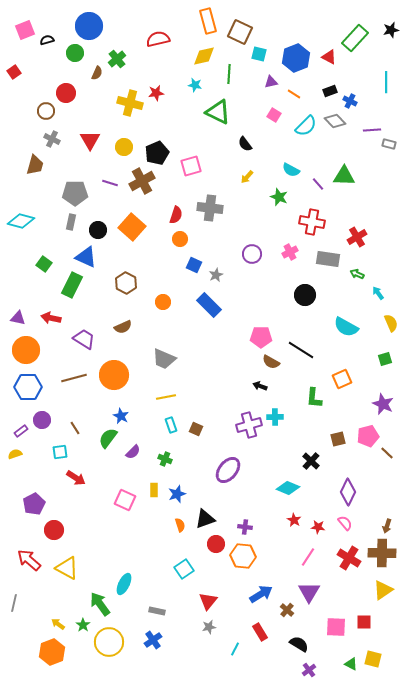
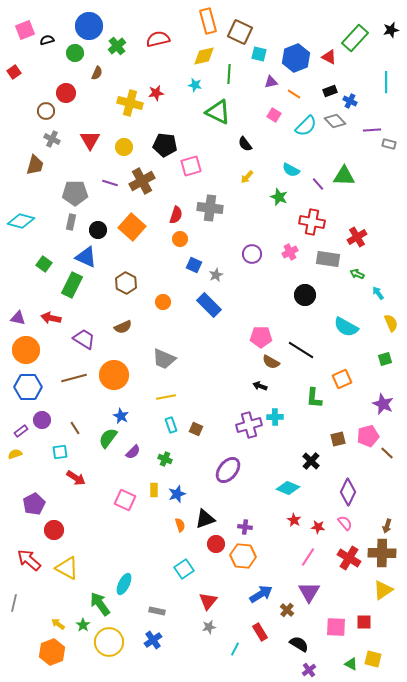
green cross at (117, 59): moved 13 px up
black pentagon at (157, 153): moved 8 px right, 8 px up; rotated 30 degrees clockwise
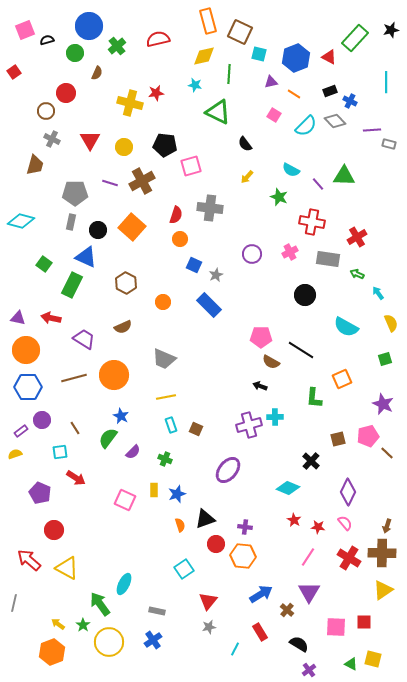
purple pentagon at (34, 504): moved 6 px right, 11 px up; rotated 20 degrees counterclockwise
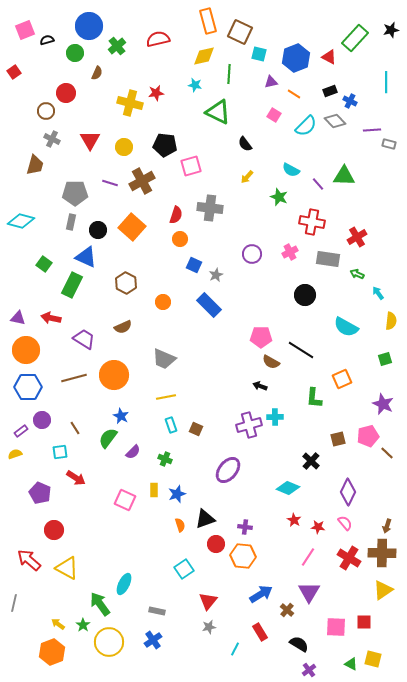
yellow semicircle at (391, 323): moved 2 px up; rotated 30 degrees clockwise
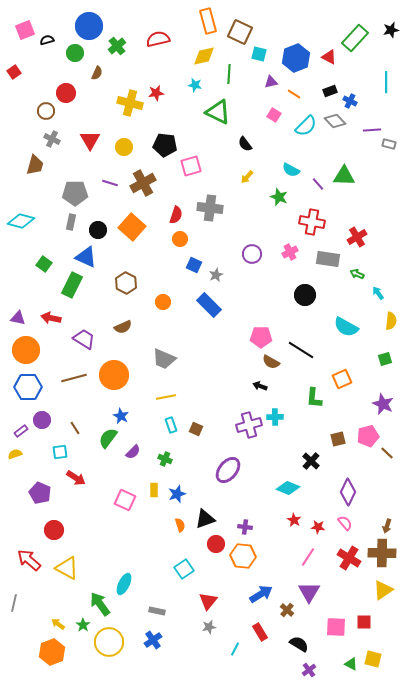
brown cross at (142, 181): moved 1 px right, 2 px down
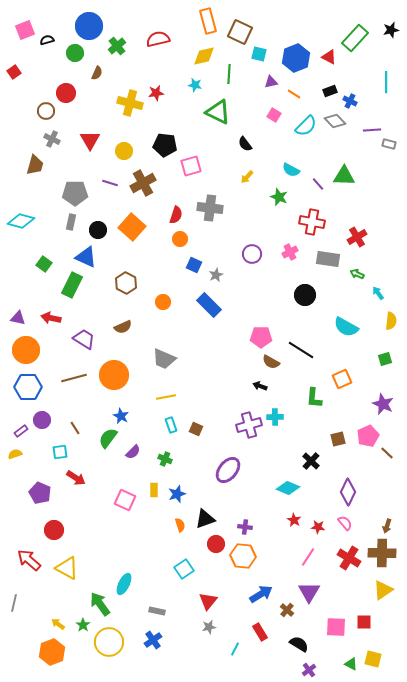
yellow circle at (124, 147): moved 4 px down
pink pentagon at (368, 436): rotated 10 degrees counterclockwise
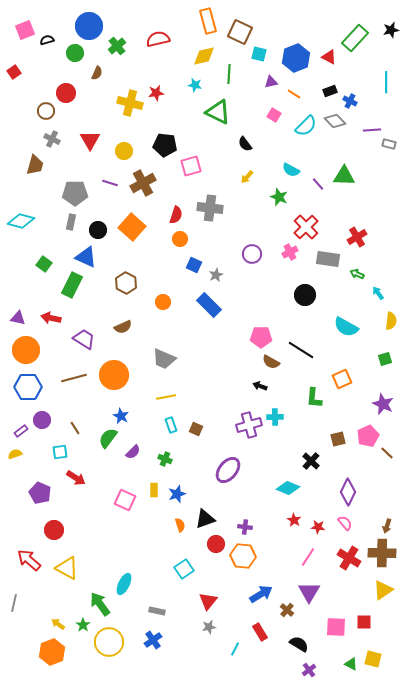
red cross at (312, 222): moved 6 px left, 5 px down; rotated 35 degrees clockwise
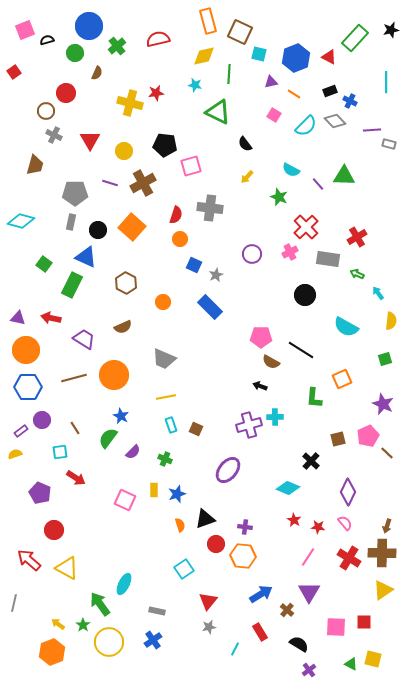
gray cross at (52, 139): moved 2 px right, 4 px up
blue rectangle at (209, 305): moved 1 px right, 2 px down
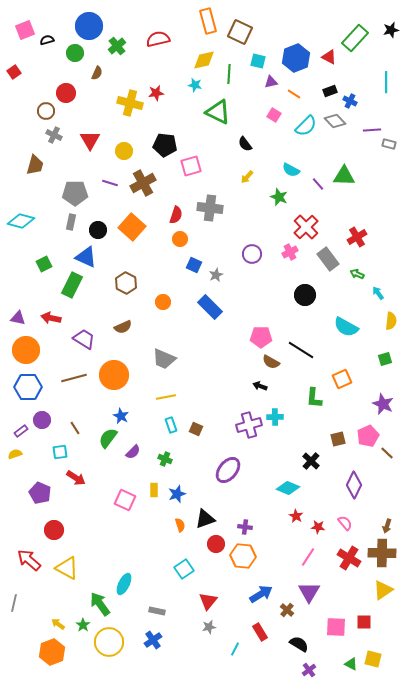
cyan square at (259, 54): moved 1 px left, 7 px down
yellow diamond at (204, 56): moved 4 px down
gray rectangle at (328, 259): rotated 45 degrees clockwise
green square at (44, 264): rotated 28 degrees clockwise
purple diamond at (348, 492): moved 6 px right, 7 px up
red star at (294, 520): moved 2 px right, 4 px up
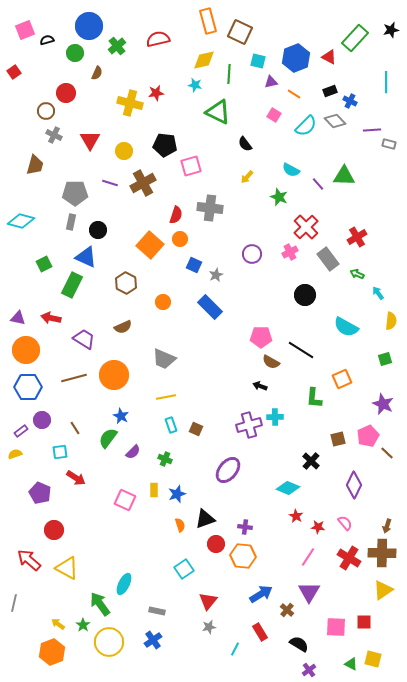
orange square at (132, 227): moved 18 px right, 18 px down
